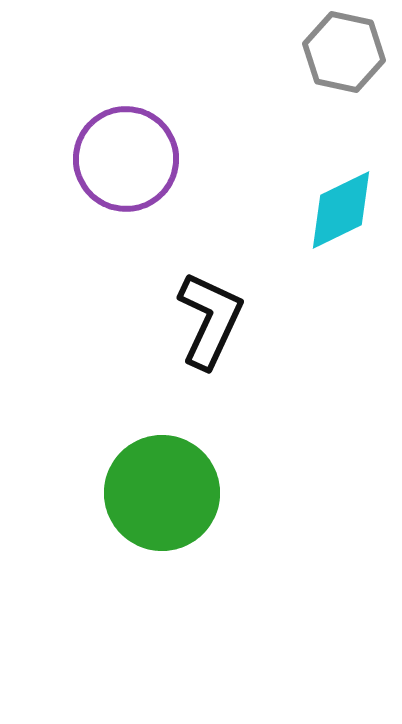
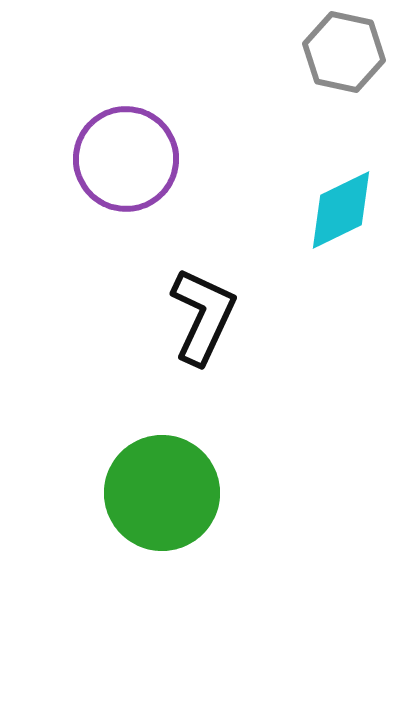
black L-shape: moved 7 px left, 4 px up
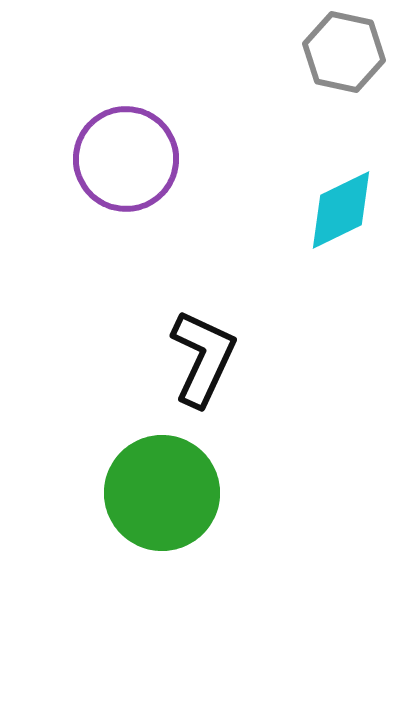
black L-shape: moved 42 px down
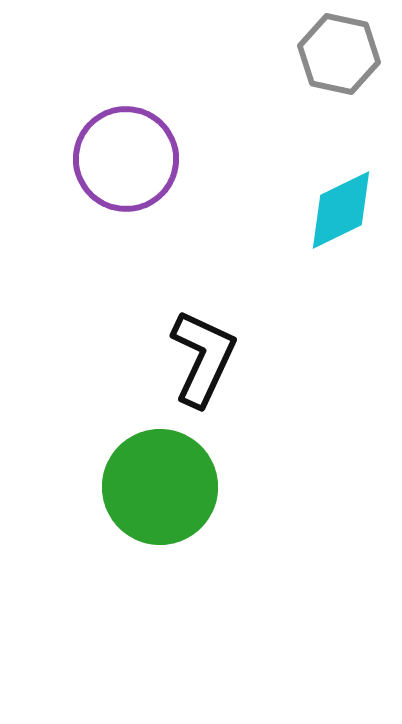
gray hexagon: moved 5 px left, 2 px down
green circle: moved 2 px left, 6 px up
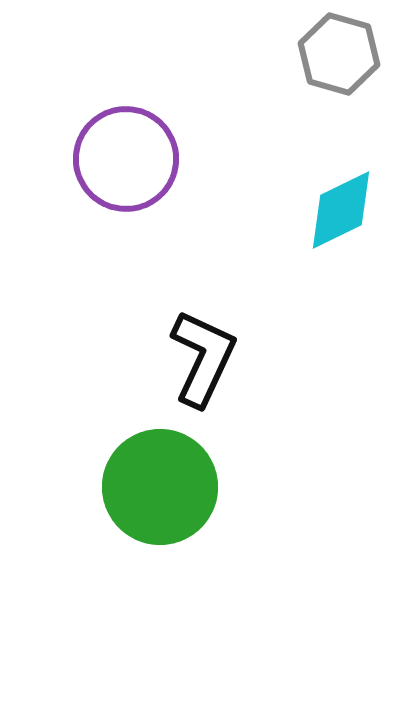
gray hexagon: rotated 4 degrees clockwise
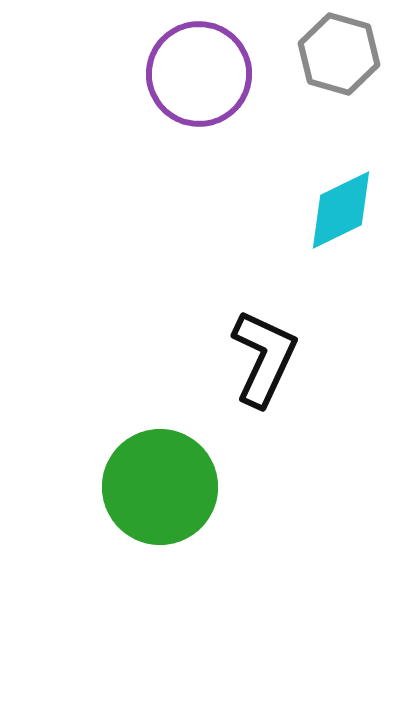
purple circle: moved 73 px right, 85 px up
black L-shape: moved 61 px right
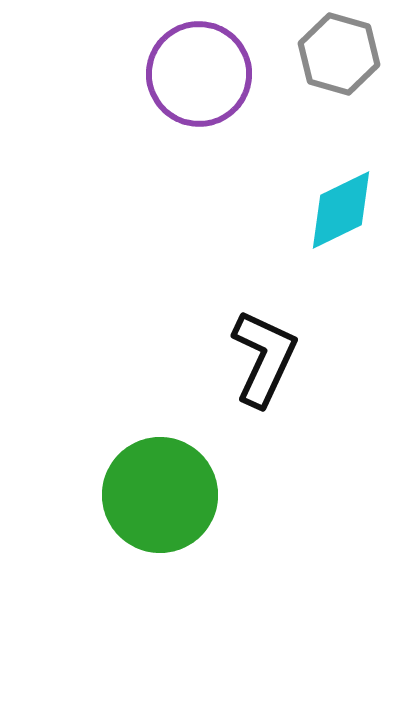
green circle: moved 8 px down
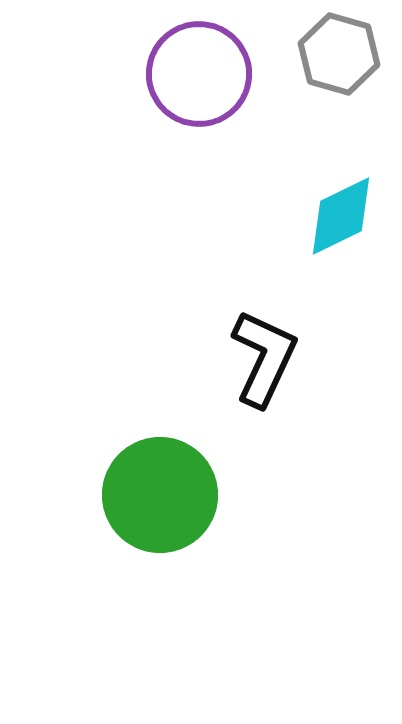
cyan diamond: moved 6 px down
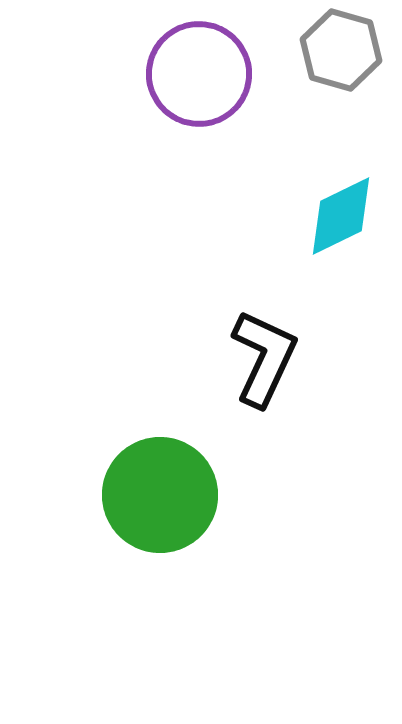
gray hexagon: moved 2 px right, 4 px up
